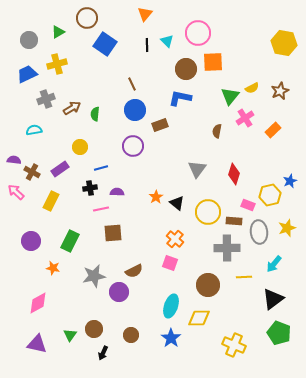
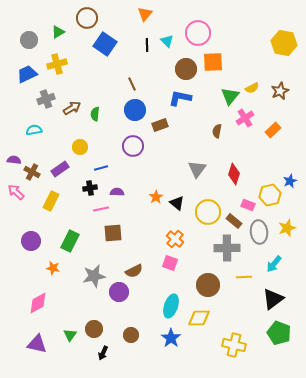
brown rectangle at (234, 221): rotated 35 degrees clockwise
yellow cross at (234, 345): rotated 10 degrees counterclockwise
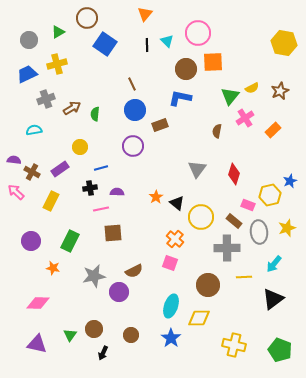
yellow circle at (208, 212): moved 7 px left, 5 px down
pink diamond at (38, 303): rotated 30 degrees clockwise
green pentagon at (279, 333): moved 1 px right, 17 px down
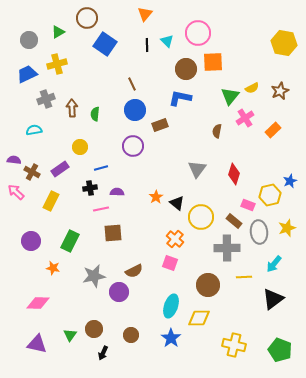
brown arrow at (72, 108): rotated 60 degrees counterclockwise
